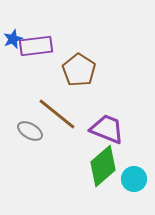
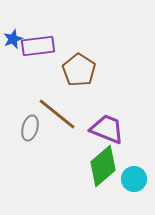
purple rectangle: moved 2 px right
gray ellipse: moved 3 px up; rotated 75 degrees clockwise
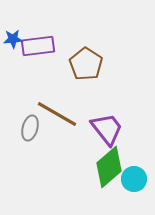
blue star: rotated 18 degrees clockwise
brown pentagon: moved 7 px right, 6 px up
brown line: rotated 9 degrees counterclockwise
purple trapezoid: rotated 30 degrees clockwise
green diamond: moved 6 px right, 1 px down
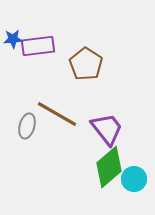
gray ellipse: moved 3 px left, 2 px up
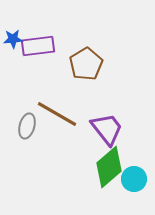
brown pentagon: rotated 8 degrees clockwise
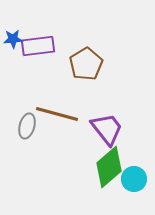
brown line: rotated 15 degrees counterclockwise
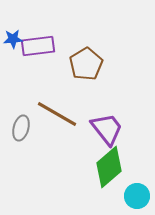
brown line: rotated 15 degrees clockwise
gray ellipse: moved 6 px left, 2 px down
cyan circle: moved 3 px right, 17 px down
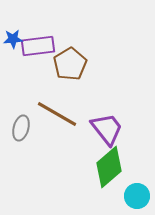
brown pentagon: moved 16 px left
